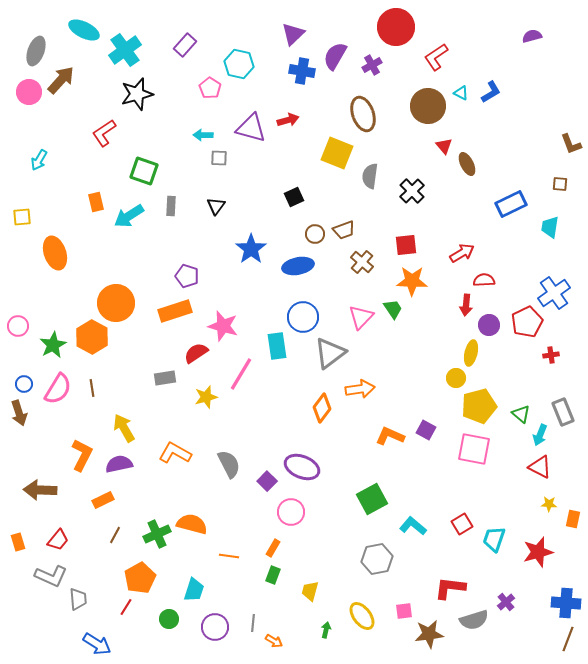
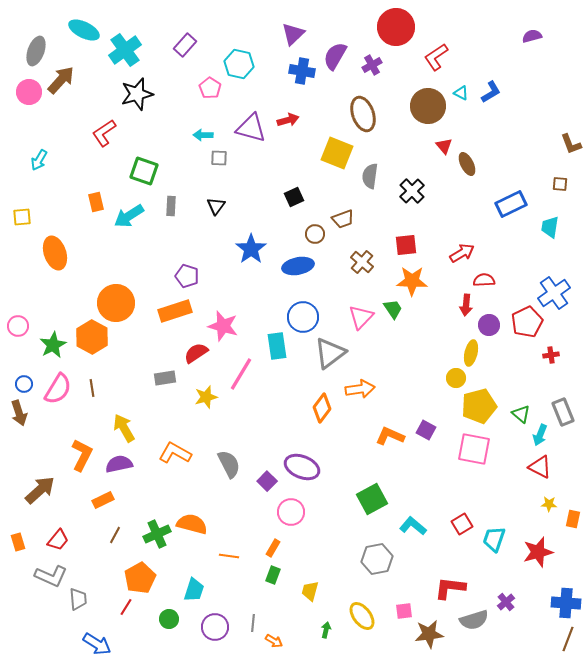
brown trapezoid at (344, 230): moved 1 px left, 11 px up
brown arrow at (40, 490): rotated 136 degrees clockwise
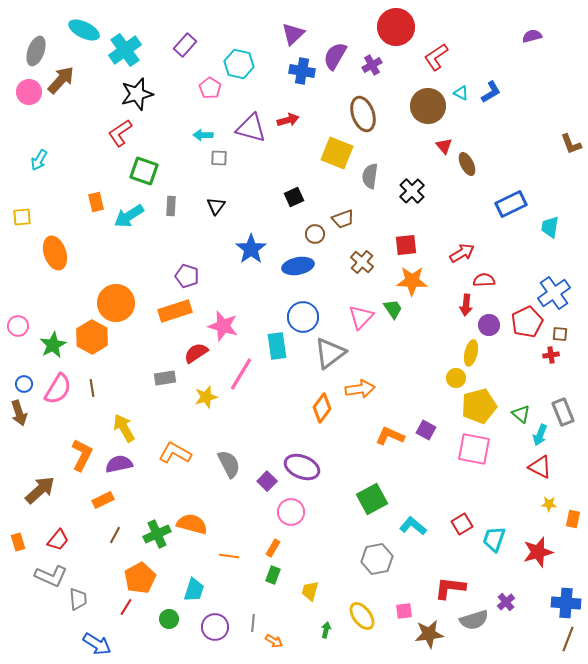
red L-shape at (104, 133): moved 16 px right
brown square at (560, 184): moved 150 px down
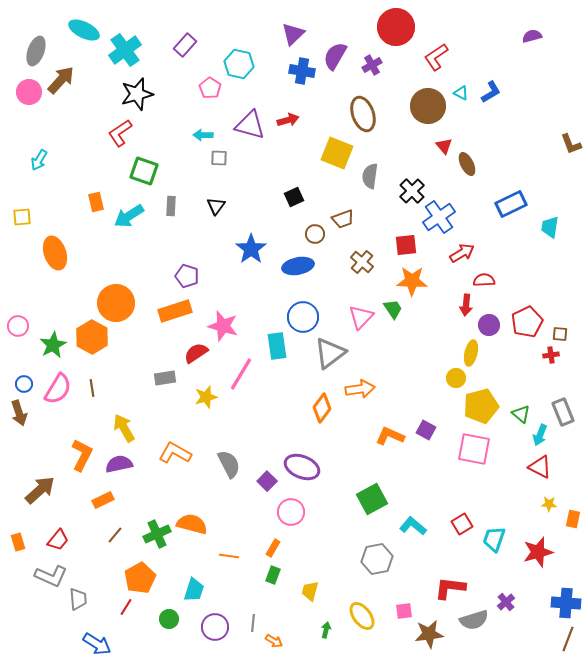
purple triangle at (251, 128): moved 1 px left, 3 px up
blue cross at (554, 293): moved 115 px left, 76 px up
yellow pentagon at (479, 406): moved 2 px right
brown line at (115, 535): rotated 12 degrees clockwise
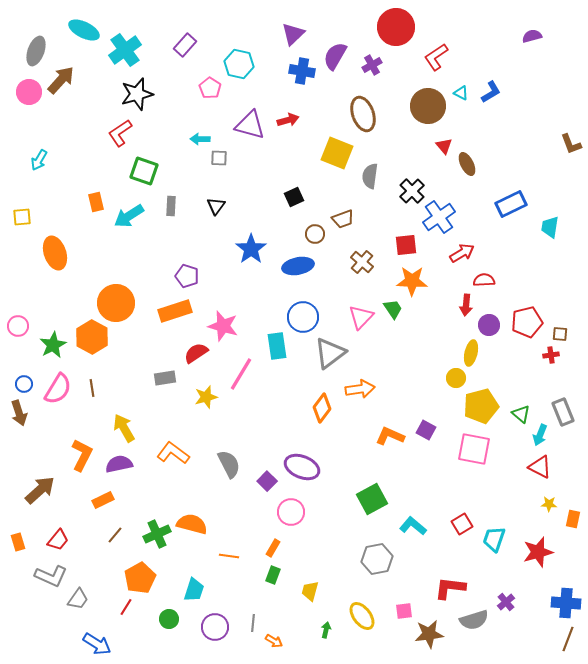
cyan arrow at (203, 135): moved 3 px left, 4 px down
red pentagon at (527, 322): rotated 12 degrees clockwise
orange L-shape at (175, 453): moved 2 px left; rotated 8 degrees clockwise
gray trapezoid at (78, 599): rotated 40 degrees clockwise
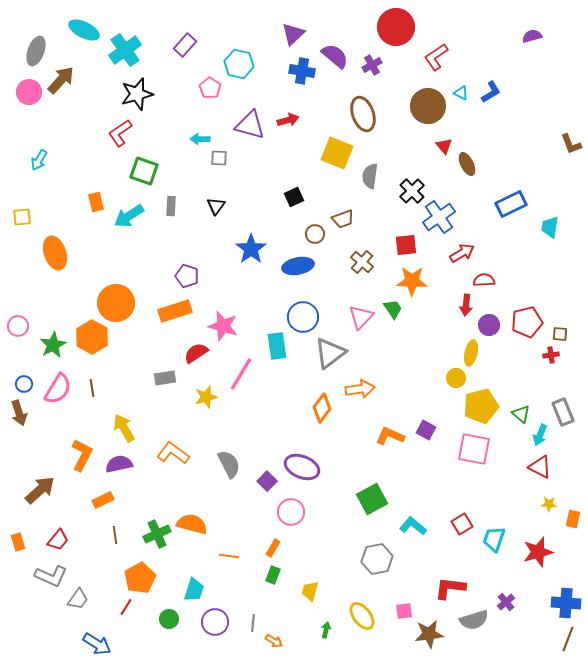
purple semicircle at (335, 56): rotated 100 degrees clockwise
brown line at (115, 535): rotated 48 degrees counterclockwise
purple circle at (215, 627): moved 5 px up
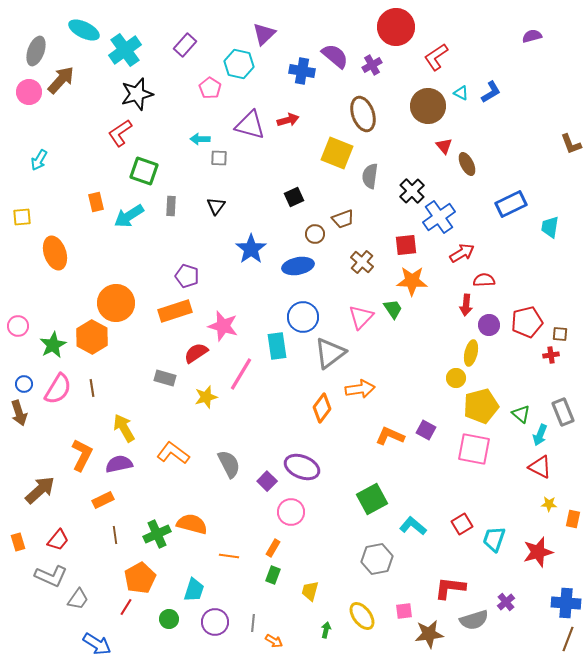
purple triangle at (293, 34): moved 29 px left
gray rectangle at (165, 378): rotated 25 degrees clockwise
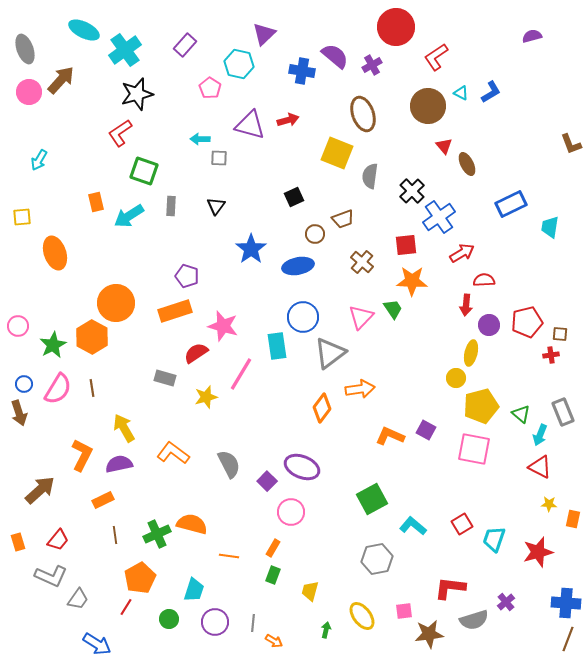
gray ellipse at (36, 51): moved 11 px left, 2 px up; rotated 40 degrees counterclockwise
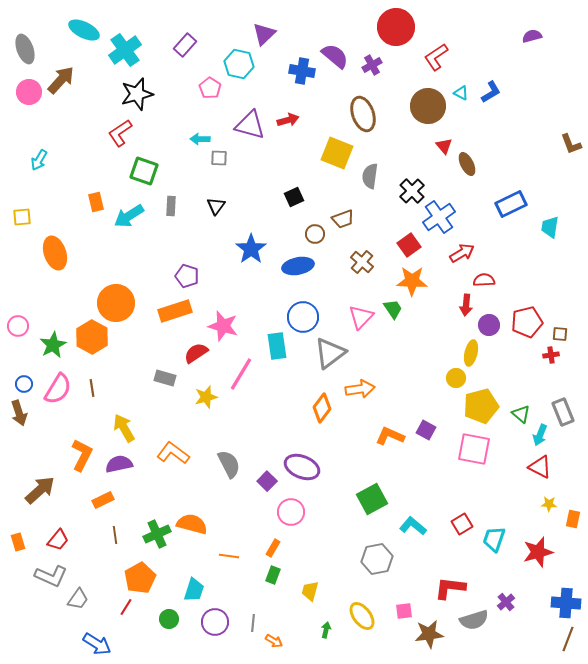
red square at (406, 245): moved 3 px right; rotated 30 degrees counterclockwise
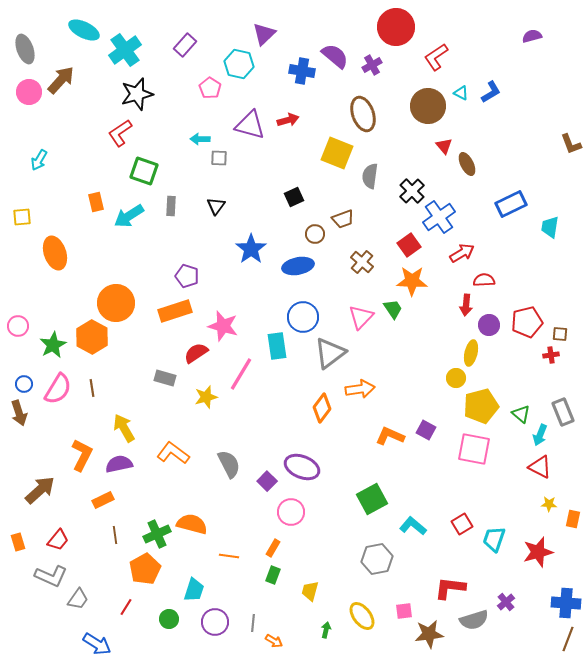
orange pentagon at (140, 578): moved 5 px right, 9 px up
